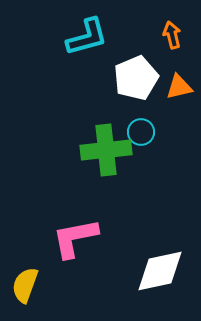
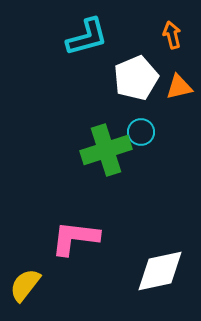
green cross: rotated 12 degrees counterclockwise
pink L-shape: rotated 18 degrees clockwise
yellow semicircle: rotated 18 degrees clockwise
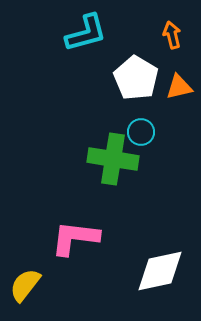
cyan L-shape: moved 1 px left, 4 px up
white pentagon: rotated 18 degrees counterclockwise
green cross: moved 7 px right, 9 px down; rotated 27 degrees clockwise
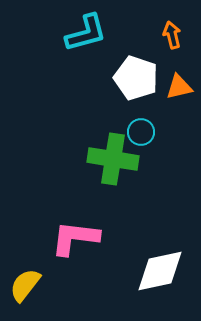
white pentagon: rotated 12 degrees counterclockwise
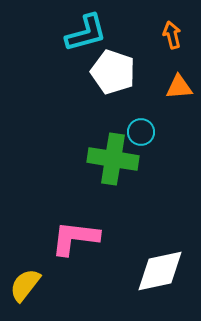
white pentagon: moved 23 px left, 6 px up
orange triangle: rotated 8 degrees clockwise
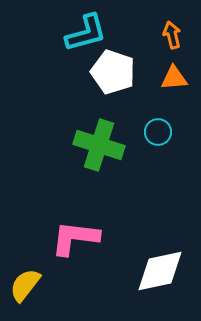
orange triangle: moved 5 px left, 9 px up
cyan circle: moved 17 px right
green cross: moved 14 px left, 14 px up; rotated 9 degrees clockwise
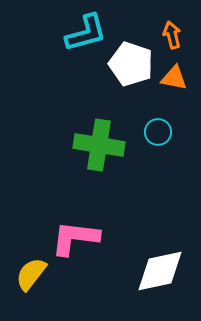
white pentagon: moved 18 px right, 8 px up
orange triangle: rotated 16 degrees clockwise
green cross: rotated 9 degrees counterclockwise
yellow semicircle: moved 6 px right, 11 px up
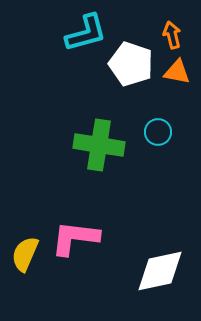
orange triangle: moved 3 px right, 6 px up
yellow semicircle: moved 6 px left, 20 px up; rotated 15 degrees counterclockwise
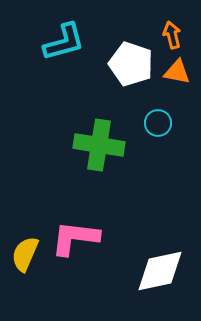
cyan L-shape: moved 22 px left, 9 px down
cyan circle: moved 9 px up
